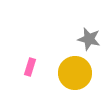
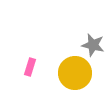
gray star: moved 4 px right, 6 px down
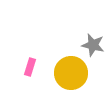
yellow circle: moved 4 px left
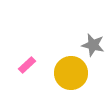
pink rectangle: moved 3 px left, 2 px up; rotated 30 degrees clockwise
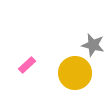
yellow circle: moved 4 px right
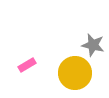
pink rectangle: rotated 12 degrees clockwise
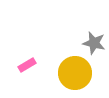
gray star: moved 1 px right, 2 px up
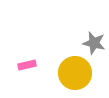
pink rectangle: rotated 18 degrees clockwise
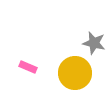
pink rectangle: moved 1 px right, 2 px down; rotated 36 degrees clockwise
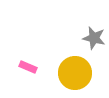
gray star: moved 5 px up
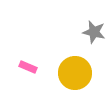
gray star: moved 6 px up
